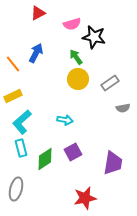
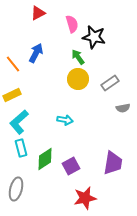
pink semicircle: rotated 90 degrees counterclockwise
green arrow: moved 2 px right
yellow rectangle: moved 1 px left, 1 px up
cyan L-shape: moved 3 px left
purple square: moved 2 px left, 14 px down
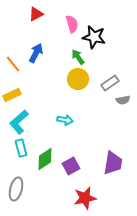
red triangle: moved 2 px left, 1 px down
gray semicircle: moved 8 px up
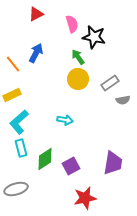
gray ellipse: rotated 60 degrees clockwise
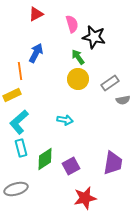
orange line: moved 7 px right, 7 px down; rotated 30 degrees clockwise
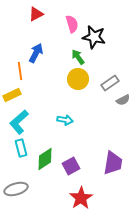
gray semicircle: rotated 16 degrees counterclockwise
red star: moved 4 px left; rotated 20 degrees counterclockwise
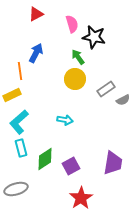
yellow circle: moved 3 px left
gray rectangle: moved 4 px left, 6 px down
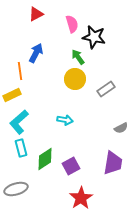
gray semicircle: moved 2 px left, 28 px down
